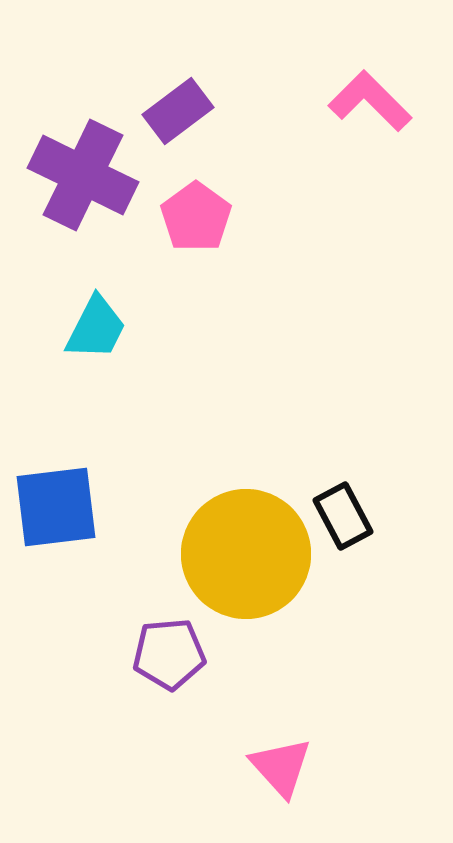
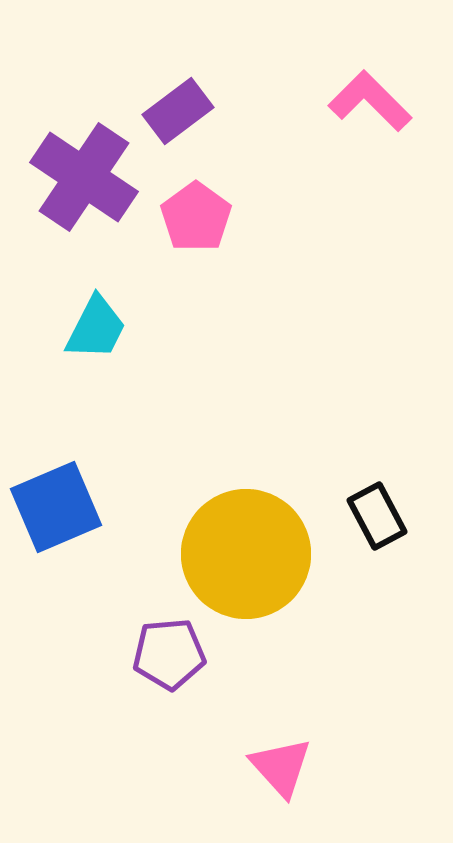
purple cross: moved 1 px right, 2 px down; rotated 8 degrees clockwise
blue square: rotated 16 degrees counterclockwise
black rectangle: moved 34 px right
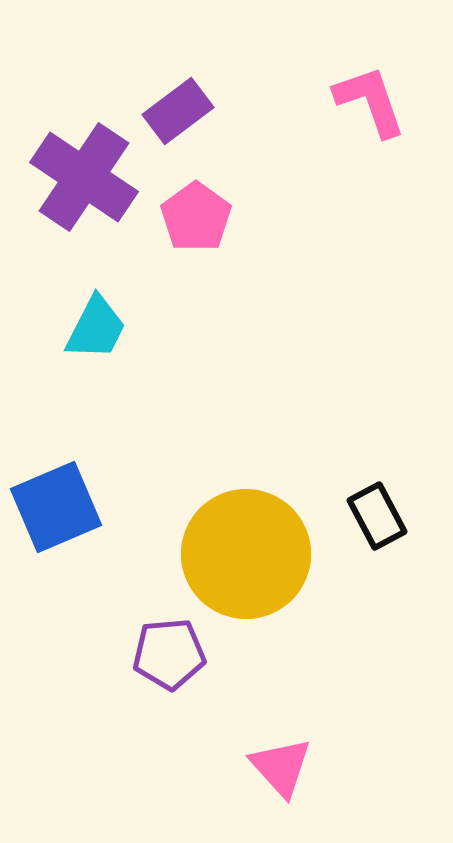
pink L-shape: rotated 26 degrees clockwise
